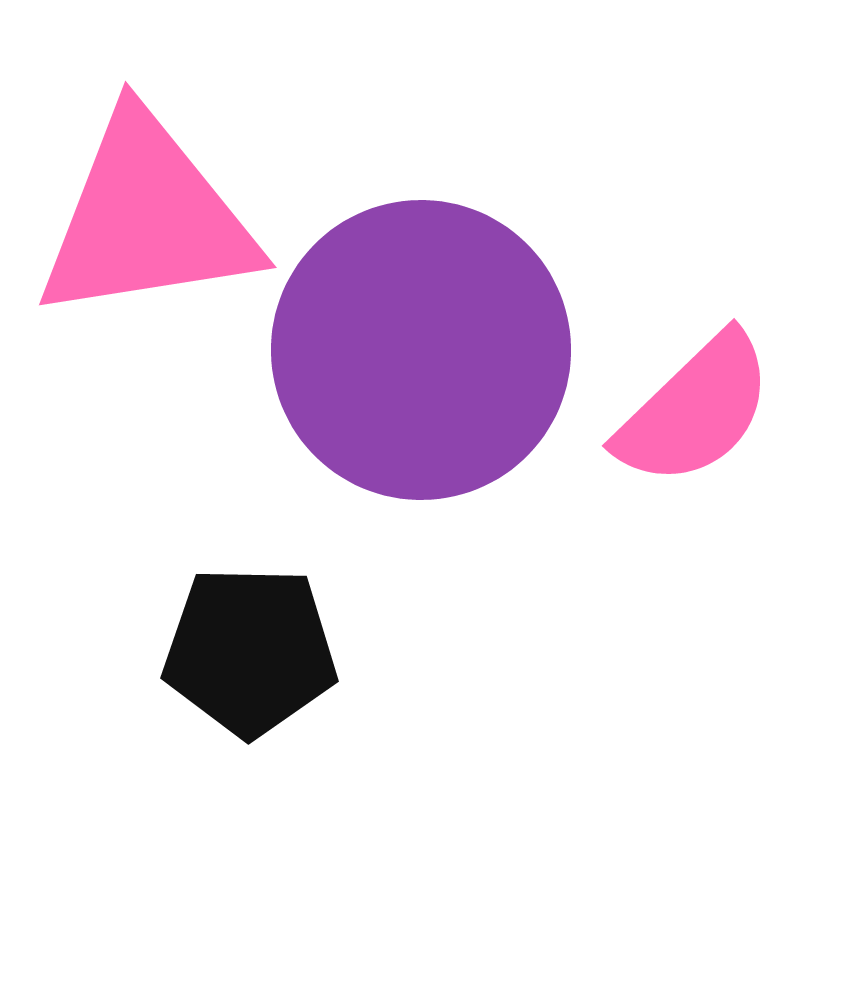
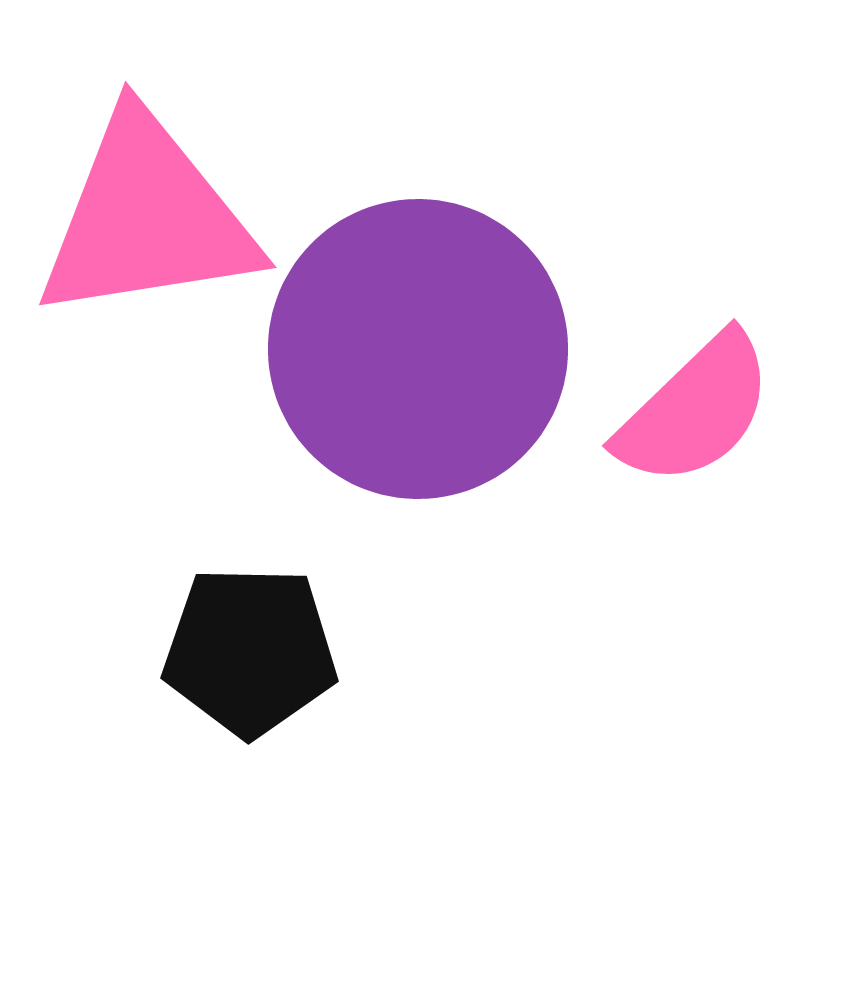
purple circle: moved 3 px left, 1 px up
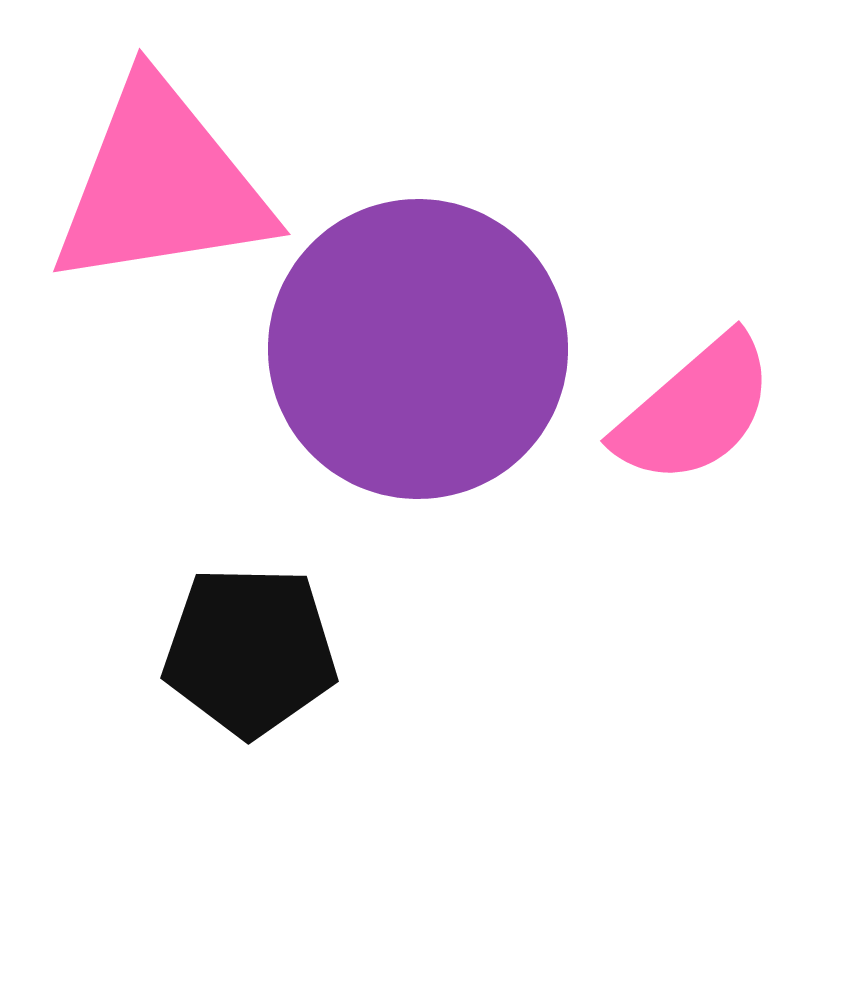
pink triangle: moved 14 px right, 33 px up
pink semicircle: rotated 3 degrees clockwise
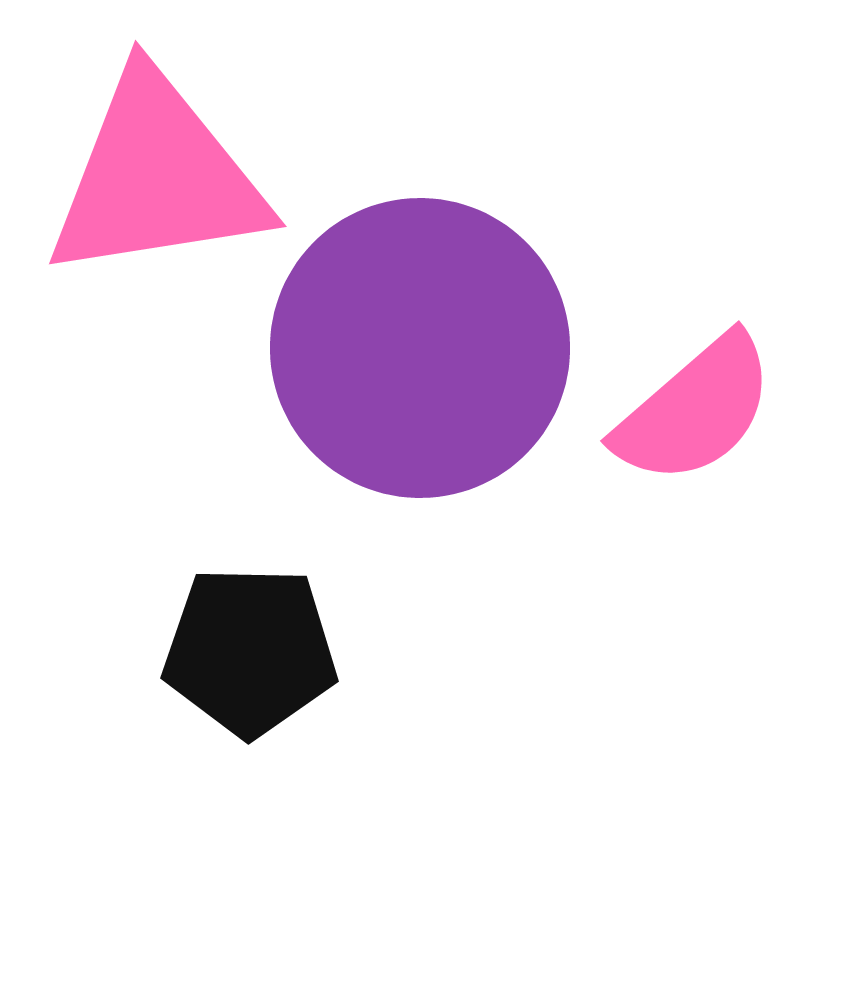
pink triangle: moved 4 px left, 8 px up
purple circle: moved 2 px right, 1 px up
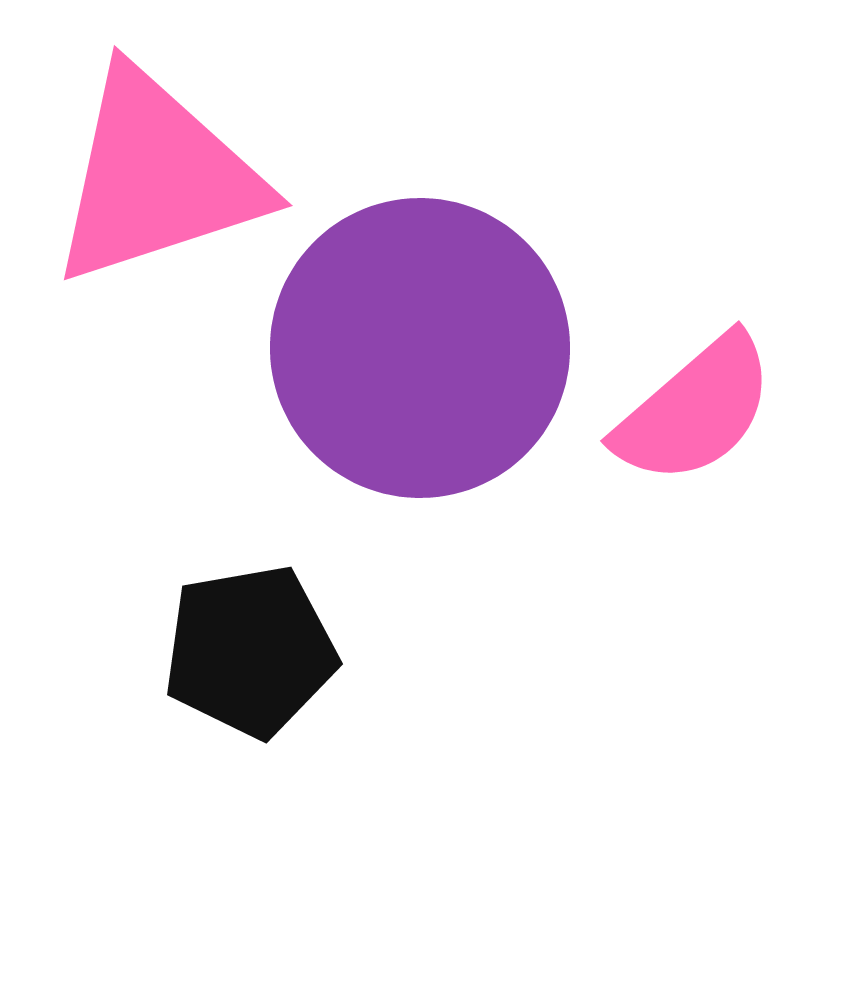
pink triangle: rotated 9 degrees counterclockwise
black pentagon: rotated 11 degrees counterclockwise
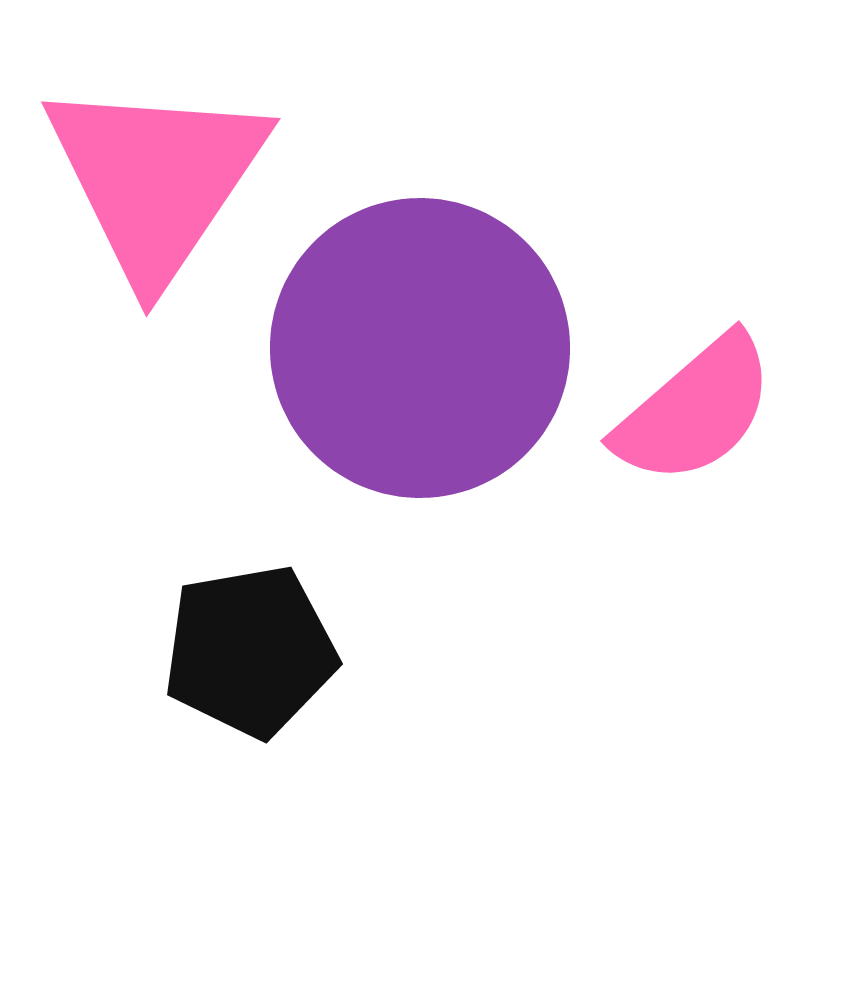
pink triangle: moved 1 px left, 2 px down; rotated 38 degrees counterclockwise
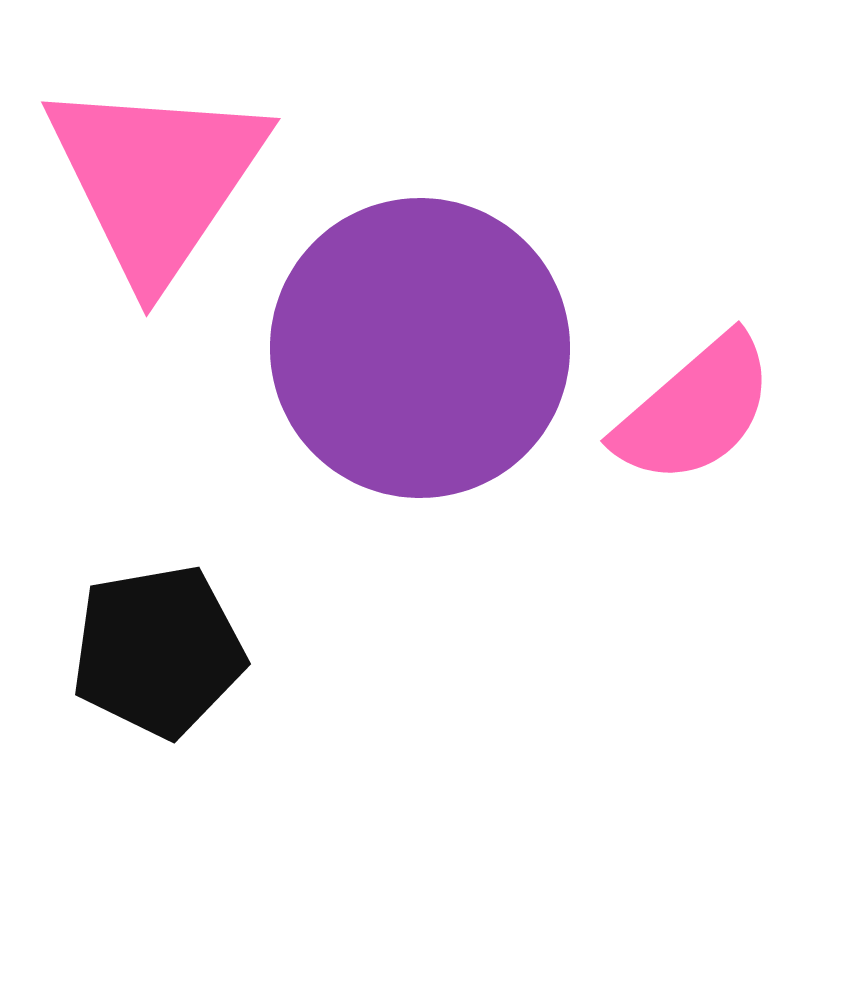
black pentagon: moved 92 px left
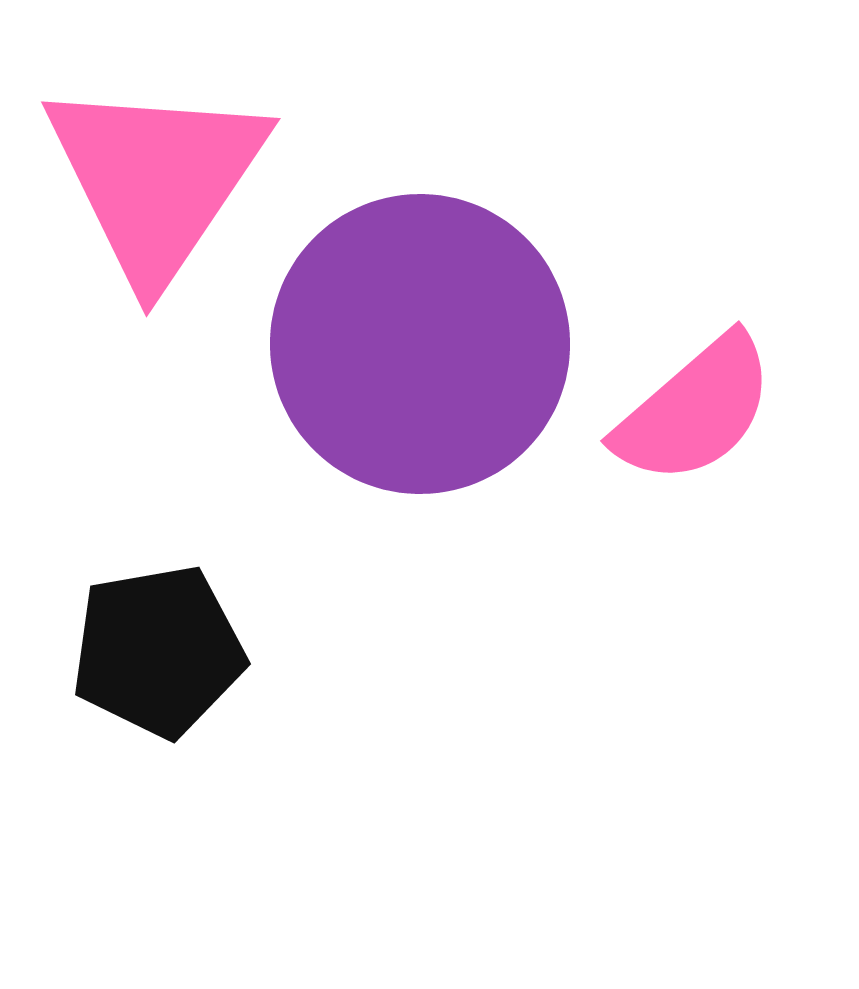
purple circle: moved 4 px up
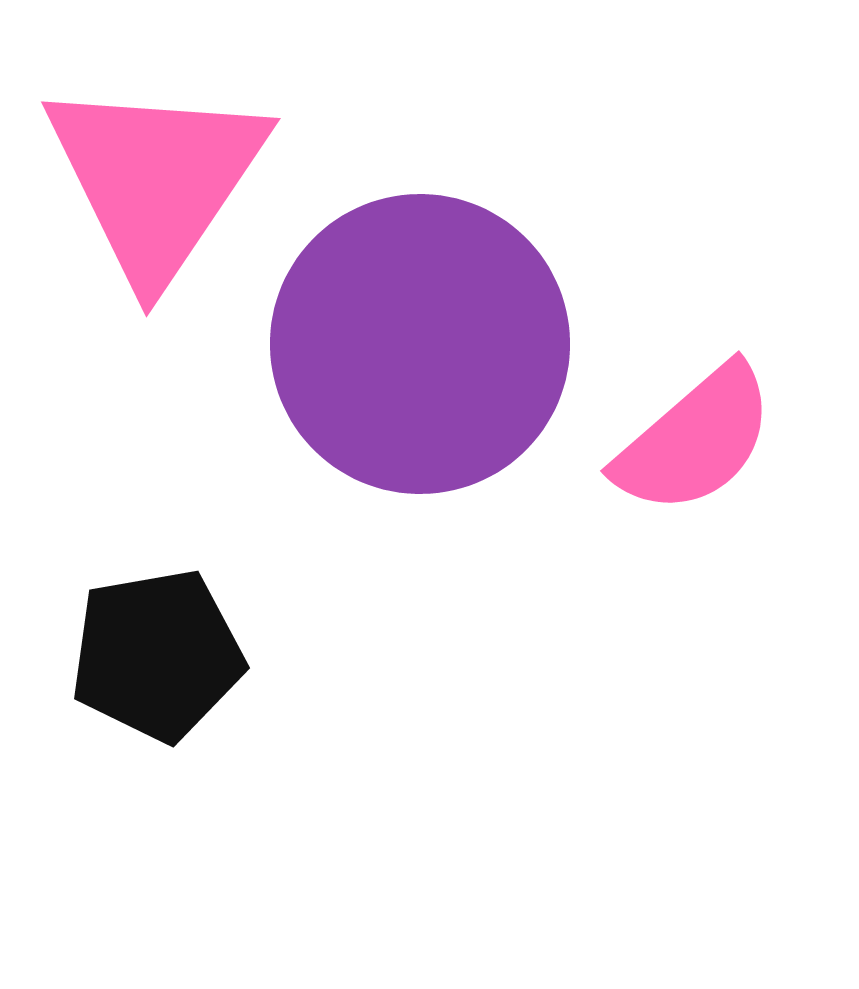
pink semicircle: moved 30 px down
black pentagon: moved 1 px left, 4 px down
